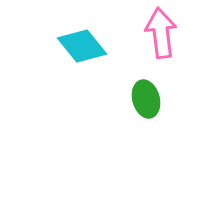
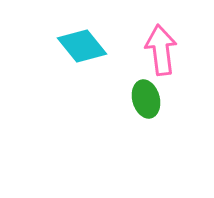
pink arrow: moved 17 px down
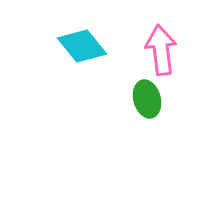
green ellipse: moved 1 px right
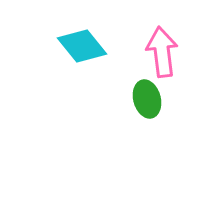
pink arrow: moved 1 px right, 2 px down
